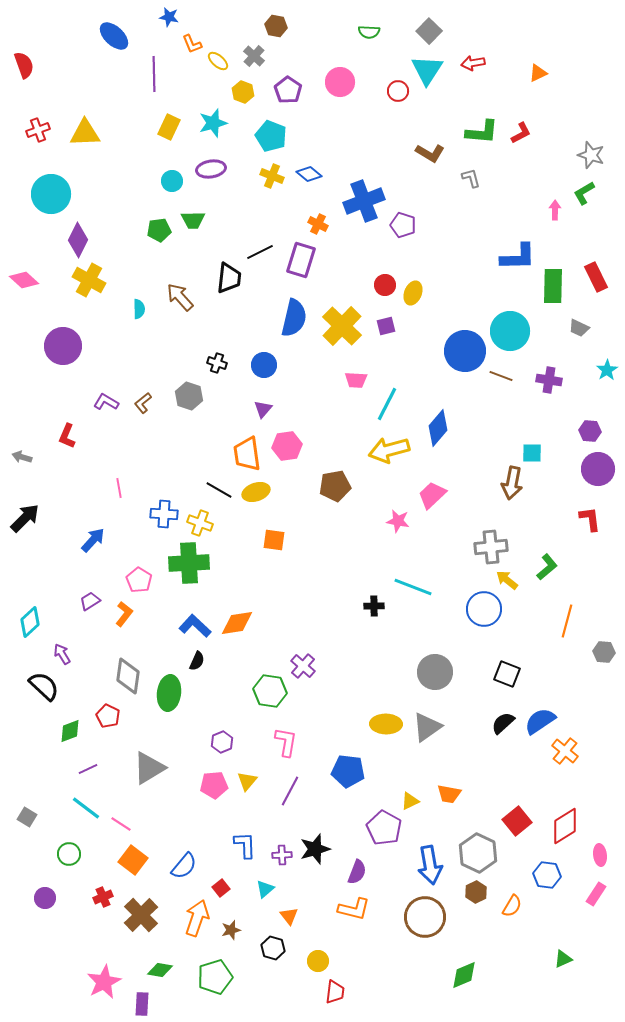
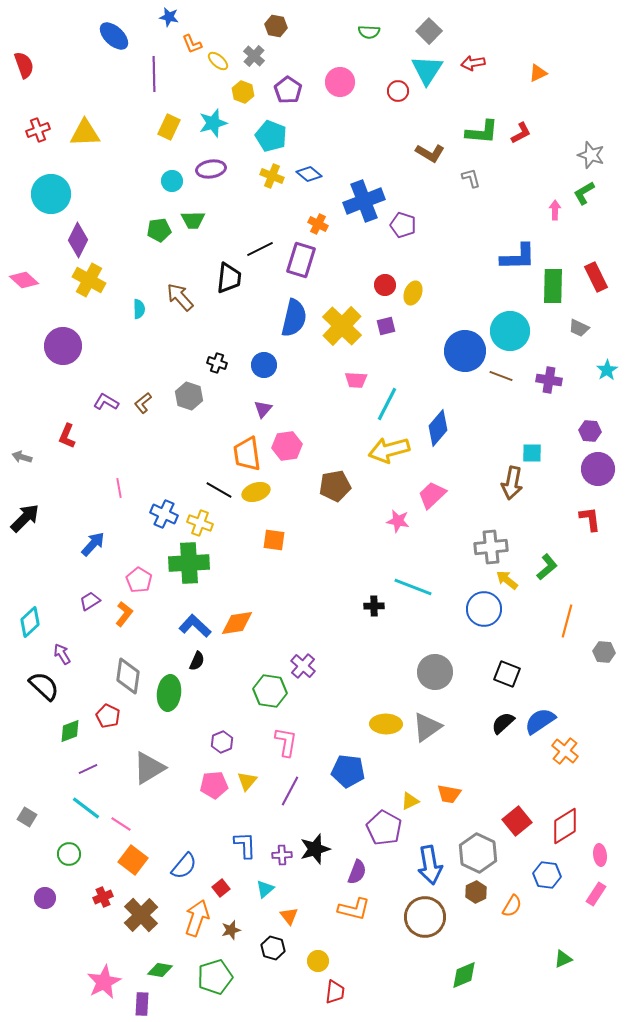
black line at (260, 252): moved 3 px up
blue cross at (164, 514): rotated 20 degrees clockwise
blue arrow at (93, 540): moved 4 px down
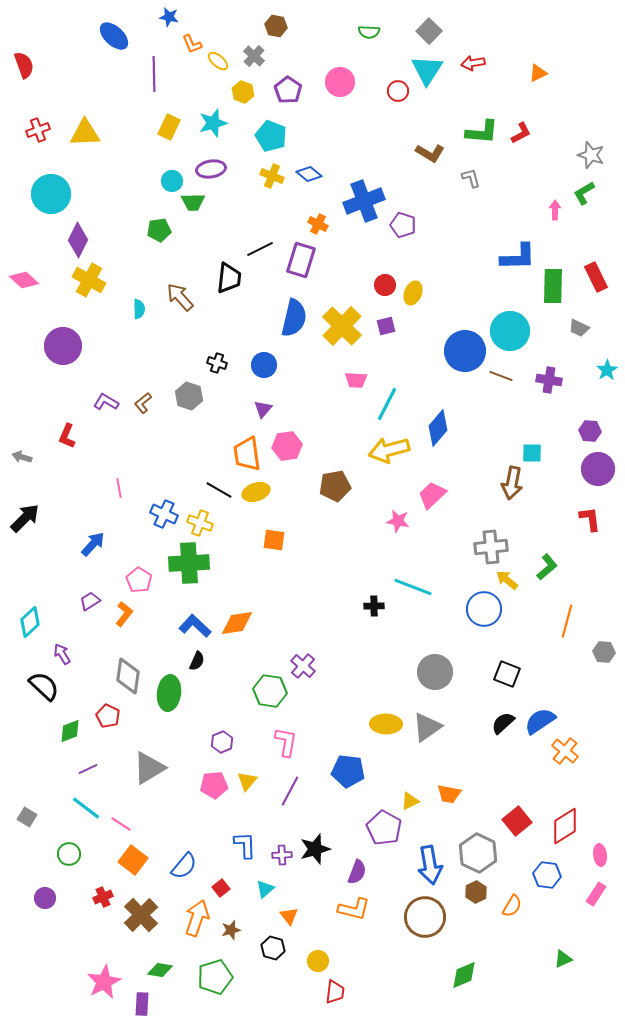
green trapezoid at (193, 220): moved 18 px up
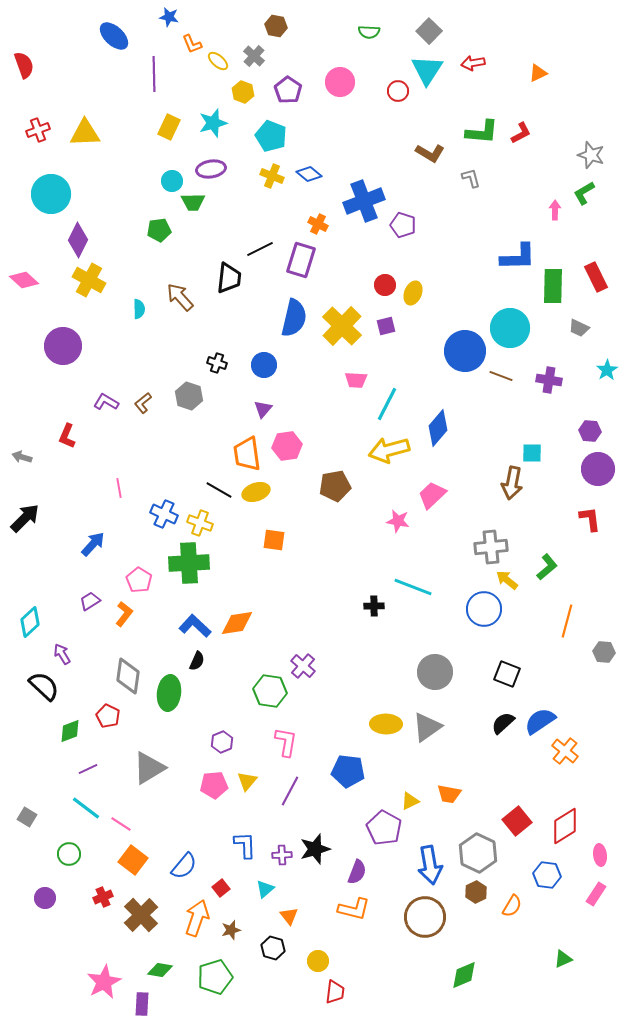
cyan circle at (510, 331): moved 3 px up
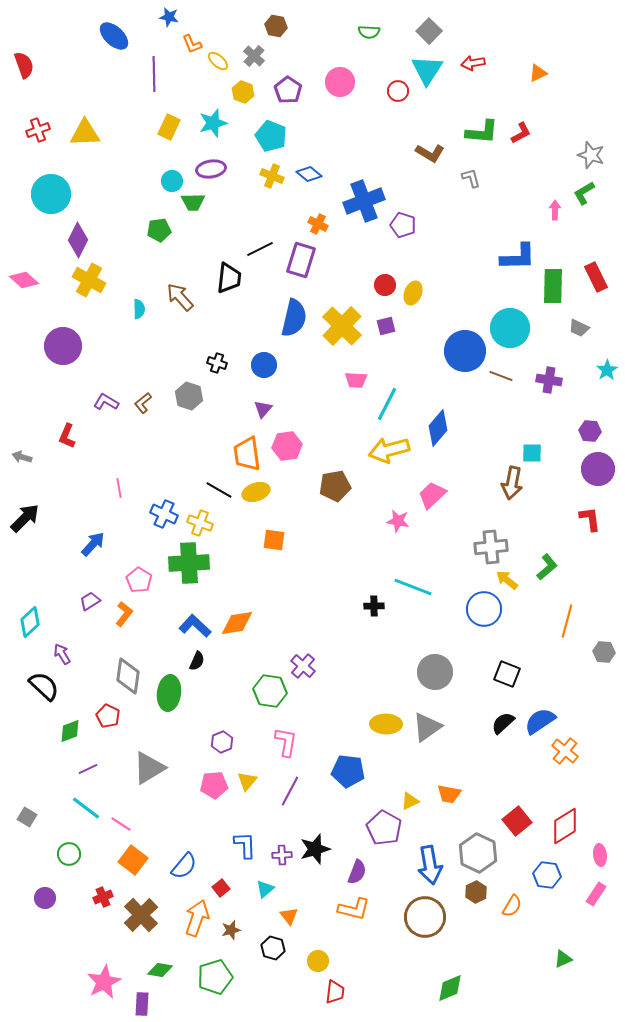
green diamond at (464, 975): moved 14 px left, 13 px down
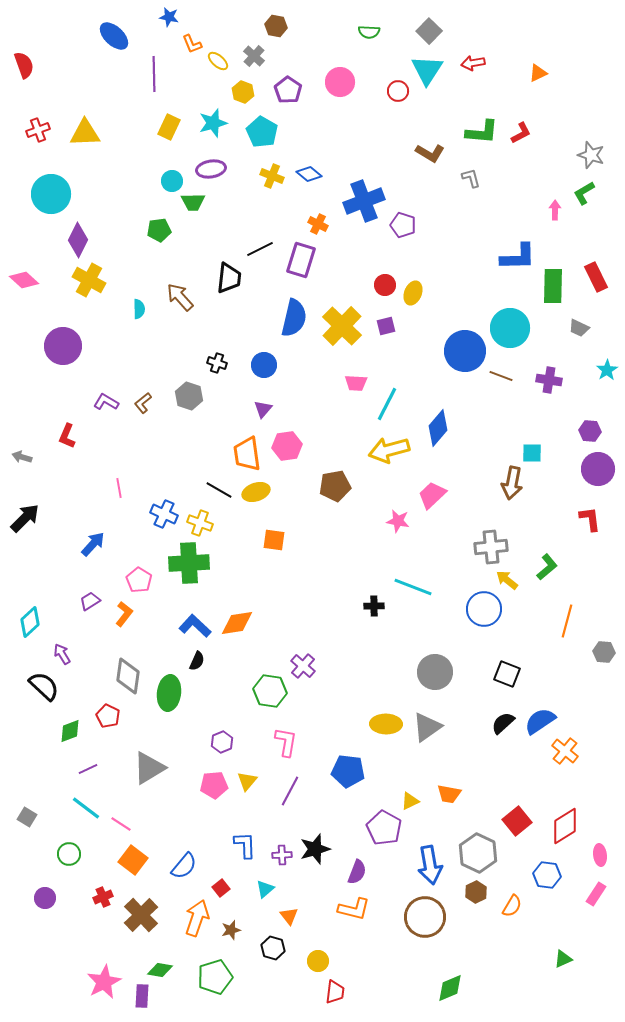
cyan pentagon at (271, 136): moved 9 px left, 4 px up; rotated 8 degrees clockwise
pink trapezoid at (356, 380): moved 3 px down
purple rectangle at (142, 1004): moved 8 px up
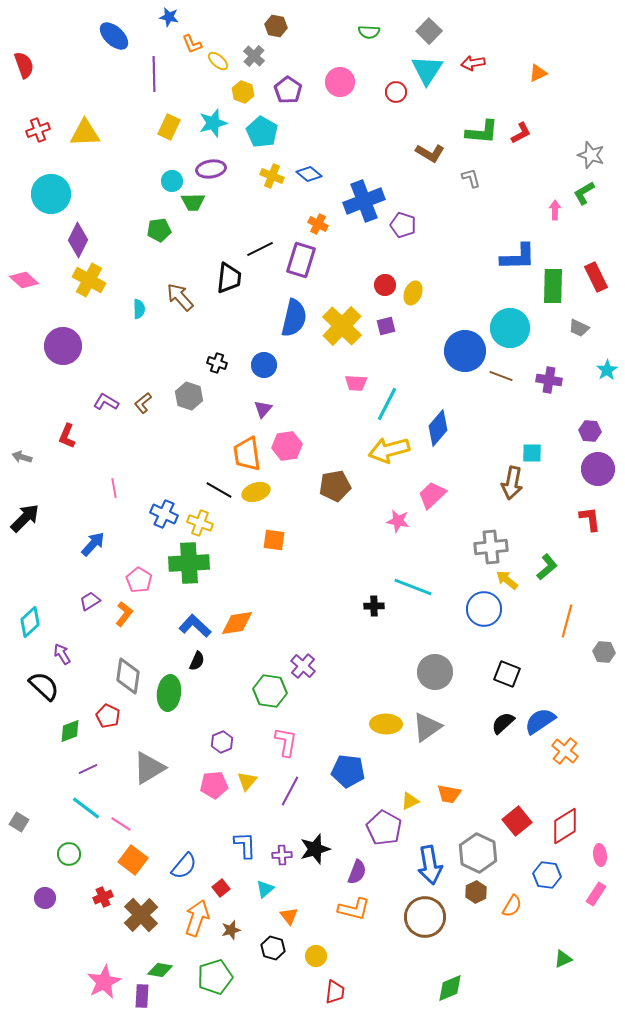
red circle at (398, 91): moved 2 px left, 1 px down
pink line at (119, 488): moved 5 px left
gray square at (27, 817): moved 8 px left, 5 px down
yellow circle at (318, 961): moved 2 px left, 5 px up
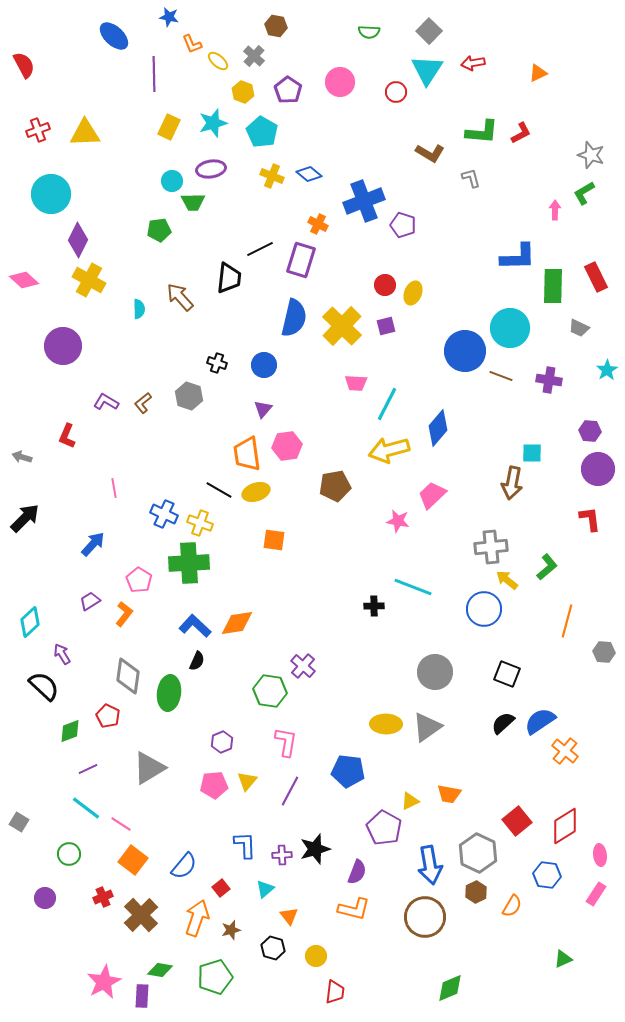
red semicircle at (24, 65): rotated 8 degrees counterclockwise
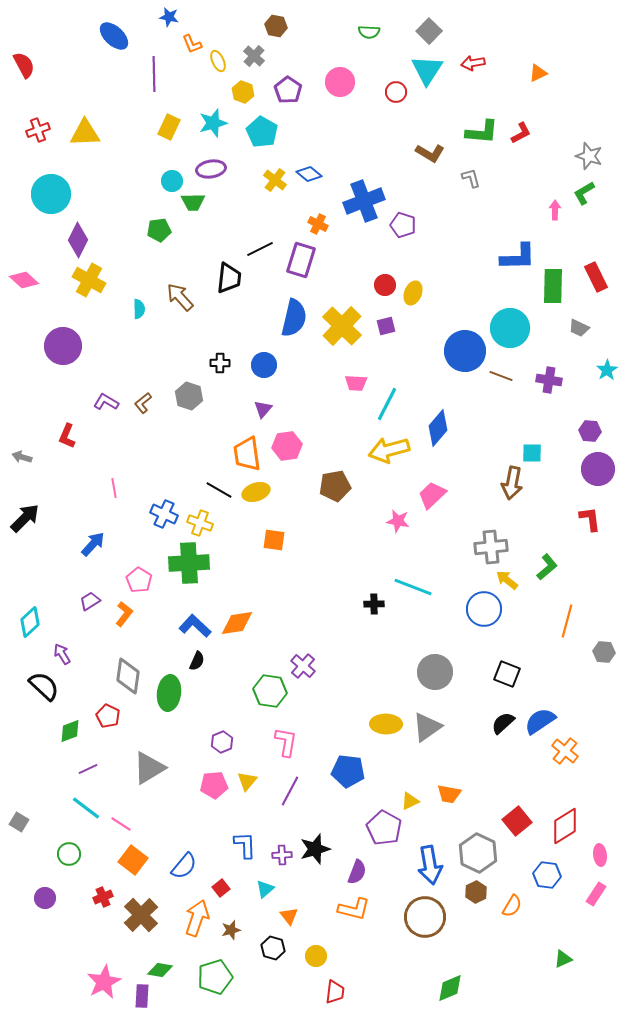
yellow ellipse at (218, 61): rotated 25 degrees clockwise
gray star at (591, 155): moved 2 px left, 1 px down
yellow cross at (272, 176): moved 3 px right, 4 px down; rotated 15 degrees clockwise
black cross at (217, 363): moved 3 px right; rotated 18 degrees counterclockwise
black cross at (374, 606): moved 2 px up
